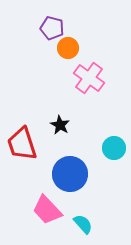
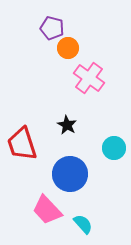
black star: moved 7 px right
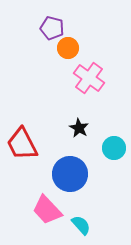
black star: moved 12 px right, 3 px down
red trapezoid: rotated 9 degrees counterclockwise
cyan semicircle: moved 2 px left, 1 px down
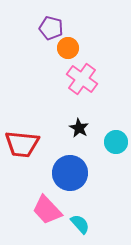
purple pentagon: moved 1 px left
pink cross: moved 7 px left, 1 px down
red trapezoid: rotated 57 degrees counterclockwise
cyan circle: moved 2 px right, 6 px up
blue circle: moved 1 px up
cyan semicircle: moved 1 px left, 1 px up
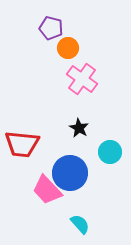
cyan circle: moved 6 px left, 10 px down
pink trapezoid: moved 20 px up
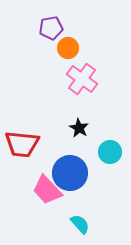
purple pentagon: rotated 25 degrees counterclockwise
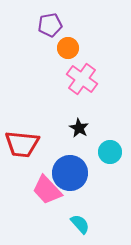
purple pentagon: moved 1 px left, 3 px up
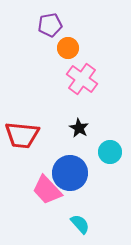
red trapezoid: moved 9 px up
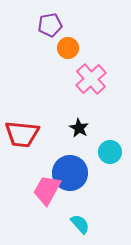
pink cross: moved 9 px right; rotated 12 degrees clockwise
red trapezoid: moved 1 px up
pink trapezoid: rotated 72 degrees clockwise
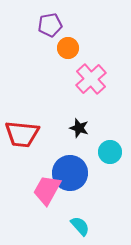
black star: rotated 12 degrees counterclockwise
cyan semicircle: moved 2 px down
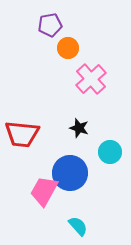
pink trapezoid: moved 3 px left, 1 px down
cyan semicircle: moved 2 px left
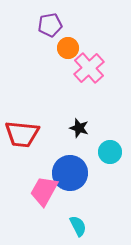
pink cross: moved 2 px left, 11 px up
cyan semicircle: rotated 15 degrees clockwise
